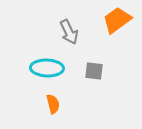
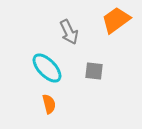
orange trapezoid: moved 1 px left
cyan ellipse: rotated 44 degrees clockwise
orange semicircle: moved 4 px left
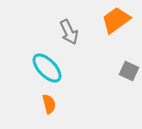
gray square: moved 35 px right; rotated 18 degrees clockwise
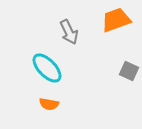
orange trapezoid: rotated 16 degrees clockwise
orange semicircle: rotated 114 degrees clockwise
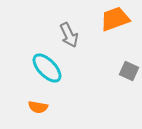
orange trapezoid: moved 1 px left, 1 px up
gray arrow: moved 3 px down
orange semicircle: moved 11 px left, 3 px down
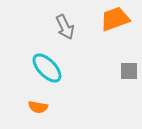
gray arrow: moved 4 px left, 8 px up
gray square: rotated 24 degrees counterclockwise
